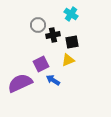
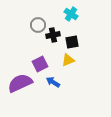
purple square: moved 1 px left
blue arrow: moved 2 px down
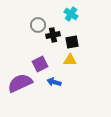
yellow triangle: moved 2 px right; rotated 24 degrees clockwise
blue arrow: moved 1 px right; rotated 16 degrees counterclockwise
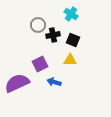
black square: moved 1 px right, 2 px up; rotated 32 degrees clockwise
purple semicircle: moved 3 px left
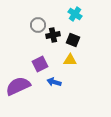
cyan cross: moved 4 px right
purple semicircle: moved 1 px right, 3 px down
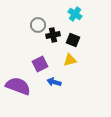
yellow triangle: rotated 16 degrees counterclockwise
purple semicircle: rotated 45 degrees clockwise
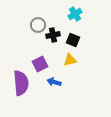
cyan cross: rotated 24 degrees clockwise
purple semicircle: moved 3 px right, 3 px up; rotated 65 degrees clockwise
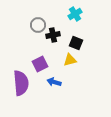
black square: moved 3 px right, 3 px down
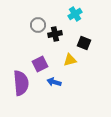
black cross: moved 2 px right, 1 px up
black square: moved 8 px right
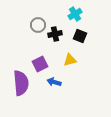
black square: moved 4 px left, 7 px up
